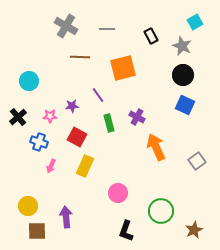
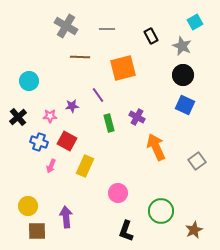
red square: moved 10 px left, 4 px down
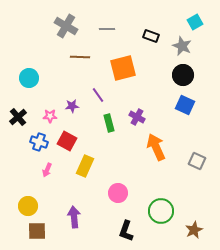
black rectangle: rotated 42 degrees counterclockwise
cyan circle: moved 3 px up
gray square: rotated 30 degrees counterclockwise
pink arrow: moved 4 px left, 4 px down
purple arrow: moved 8 px right
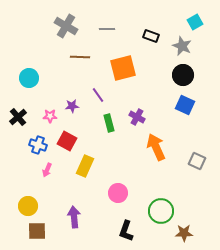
blue cross: moved 1 px left, 3 px down
brown star: moved 10 px left, 3 px down; rotated 24 degrees clockwise
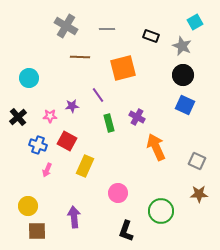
brown star: moved 15 px right, 39 px up
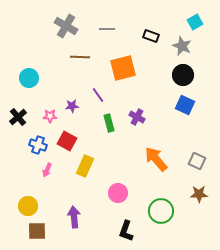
orange arrow: moved 12 px down; rotated 16 degrees counterclockwise
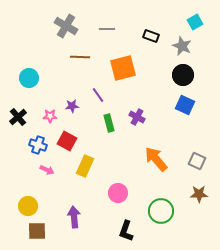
pink arrow: rotated 88 degrees counterclockwise
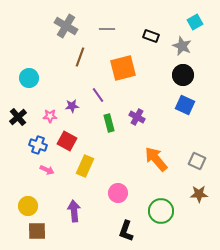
brown line: rotated 72 degrees counterclockwise
purple arrow: moved 6 px up
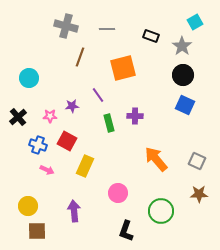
gray cross: rotated 15 degrees counterclockwise
gray star: rotated 12 degrees clockwise
purple cross: moved 2 px left, 1 px up; rotated 28 degrees counterclockwise
